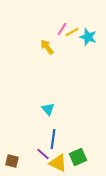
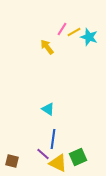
yellow line: moved 2 px right
cyan star: moved 1 px right
cyan triangle: rotated 16 degrees counterclockwise
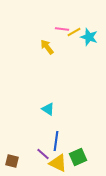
pink line: rotated 64 degrees clockwise
blue line: moved 3 px right, 2 px down
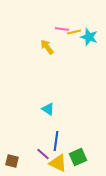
yellow line: rotated 16 degrees clockwise
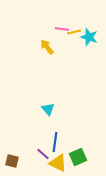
cyan triangle: rotated 16 degrees clockwise
blue line: moved 1 px left, 1 px down
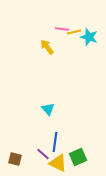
brown square: moved 3 px right, 2 px up
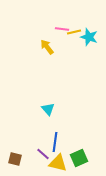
green square: moved 1 px right, 1 px down
yellow triangle: rotated 12 degrees counterclockwise
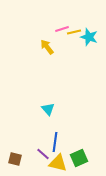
pink line: rotated 24 degrees counterclockwise
